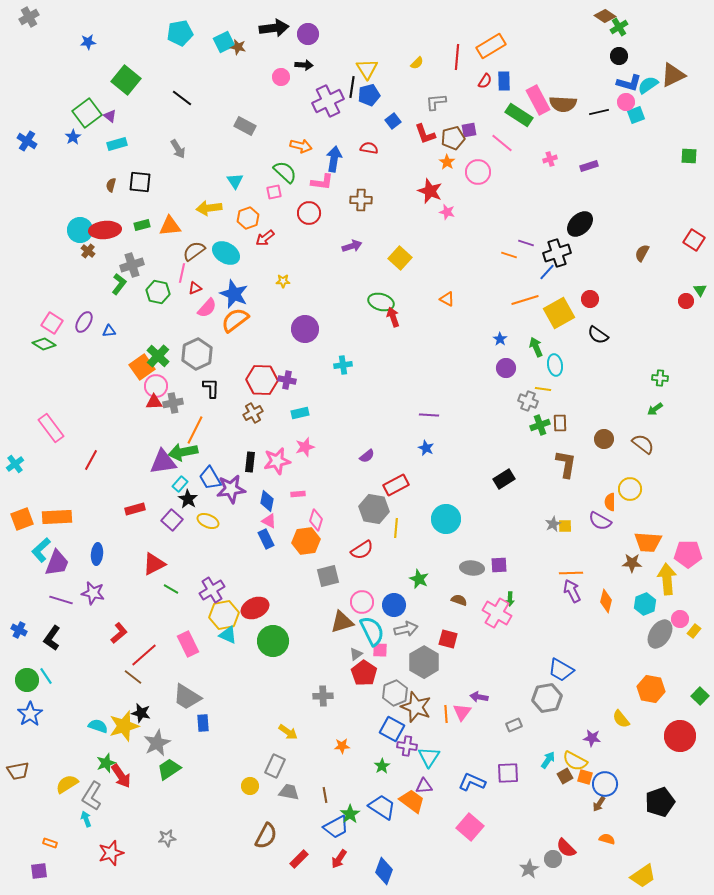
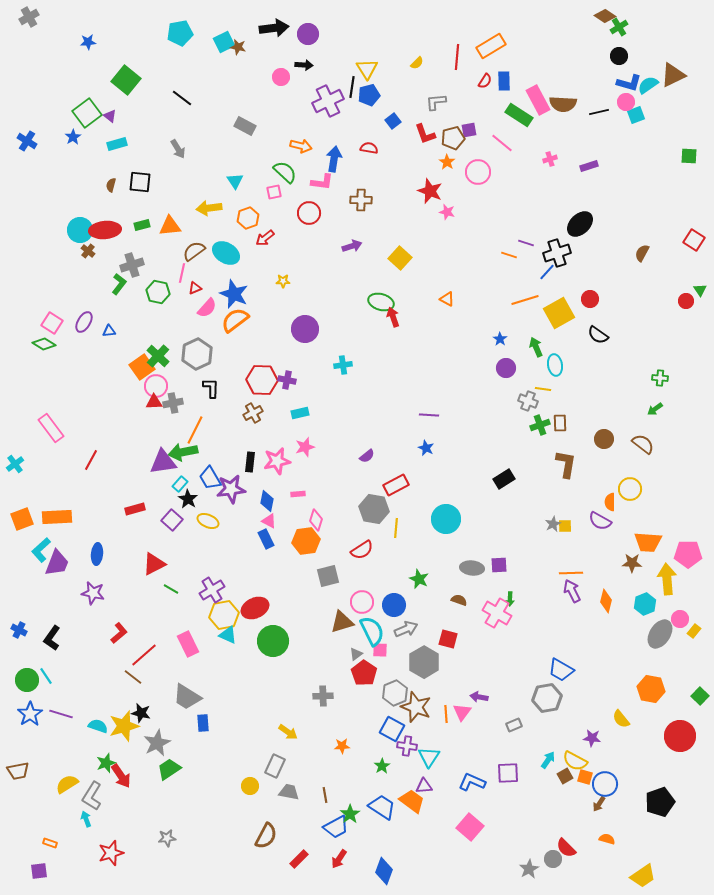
purple line at (61, 600): moved 114 px down
gray arrow at (406, 629): rotated 10 degrees counterclockwise
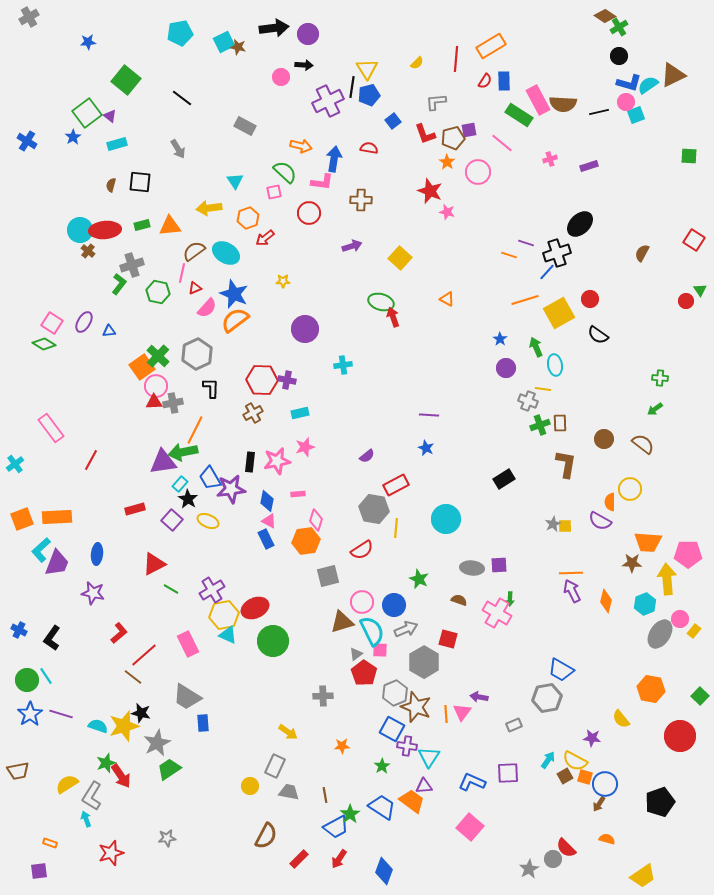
red line at (457, 57): moved 1 px left, 2 px down
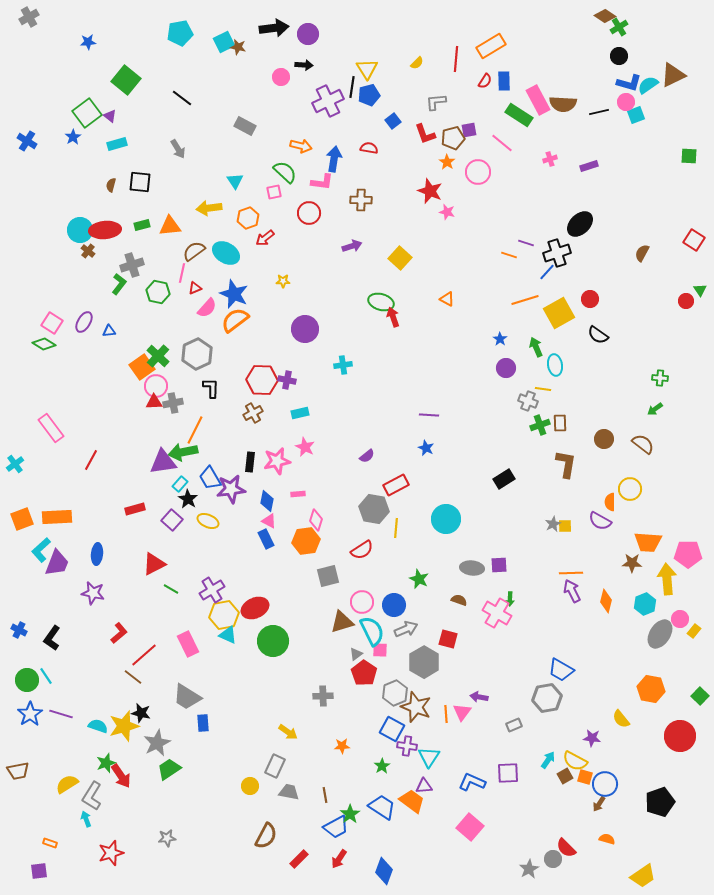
pink star at (305, 447): rotated 30 degrees counterclockwise
